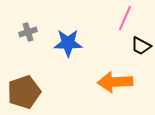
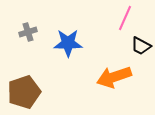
orange arrow: moved 1 px left, 5 px up; rotated 16 degrees counterclockwise
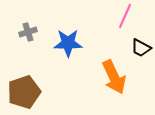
pink line: moved 2 px up
black trapezoid: moved 2 px down
orange arrow: rotated 96 degrees counterclockwise
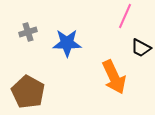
blue star: moved 1 px left
brown pentagon: moved 4 px right; rotated 24 degrees counterclockwise
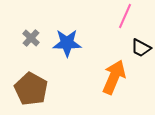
gray cross: moved 3 px right, 6 px down; rotated 30 degrees counterclockwise
orange arrow: rotated 132 degrees counterclockwise
brown pentagon: moved 3 px right, 3 px up
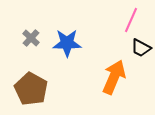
pink line: moved 6 px right, 4 px down
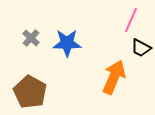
brown pentagon: moved 1 px left, 3 px down
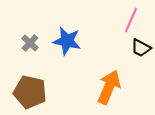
gray cross: moved 1 px left, 5 px down
blue star: moved 2 px up; rotated 12 degrees clockwise
orange arrow: moved 5 px left, 10 px down
brown pentagon: rotated 16 degrees counterclockwise
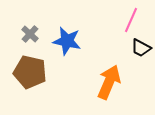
gray cross: moved 9 px up
orange arrow: moved 5 px up
brown pentagon: moved 20 px up
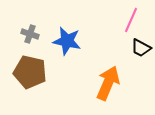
gray cross: rotated 24 degrees counterclockwise
orange arrow: moved 1 px left, 1 px down
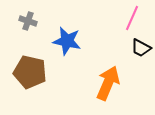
pink line: moved 1 px right, 2 px up
gray cross: moved 2 px left, 13 px up
